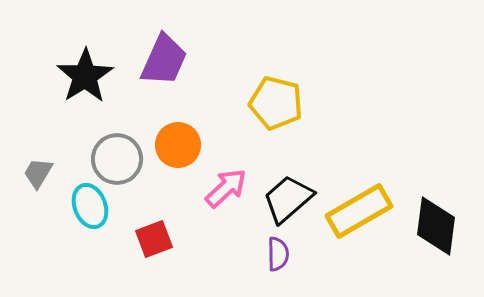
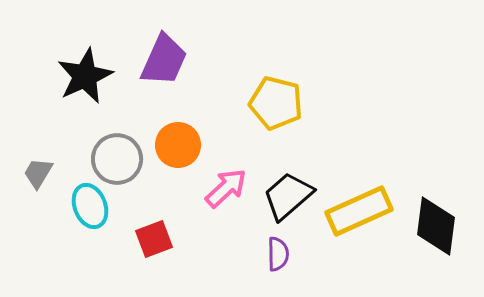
black star: rotated 8 degrees clockwise
black trapezoid: moved 3 px up
yellow rectangle: rotated 6 degrees clockwise
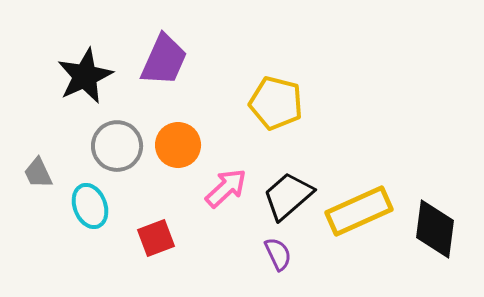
gray circle: moved 13 px up
gray trapezoid: rotated 56 degrees counterclockwise
black diamond: moved 1 px left, 3 px down
red square: moved 2 px right, 1 px up
purple semicircle: rotated 24 degrees counterclockwise
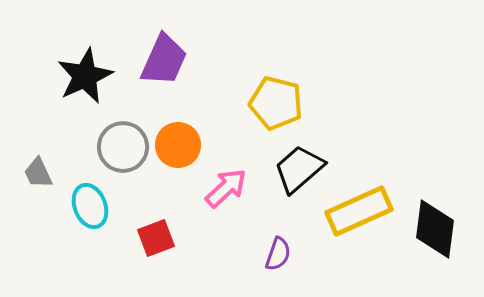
gray circle: moved 6 px right, 1 px down
black trapezoid: moved 11 px right, 27 px up
purple semicircle: rotated 44 degrees clockwise
